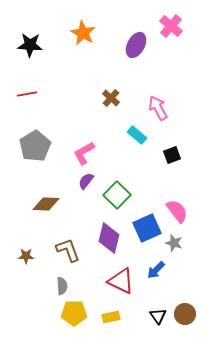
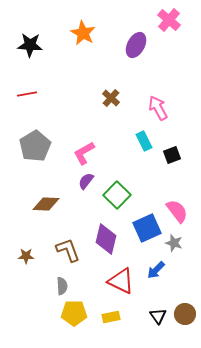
pink cross: moved 2 px left, 6 px up
cyan rectangle: moved 7 px right, 6 px down; rotated 24 degrees clockwise
purple diamond: moved 3 px left, 1 px down
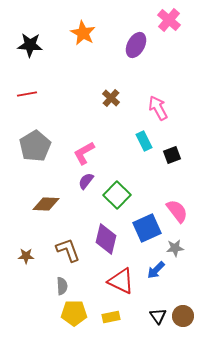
gray star: moved 1 px right, 5 px down; rotated 24 degrees counterclockwise
brown circle: moved 2 px left, 2 px down
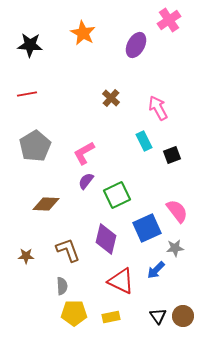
pink cross: rotated 15 degrees clockwise
green square: rotated 20 degrees clockwise
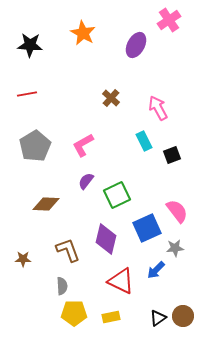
pink L-shape: moved 1 px left, 8 px up
brown star: moved 3 px left, 3 px down
black triangle: moved 2 px down; rotated 30 degrees clockwise
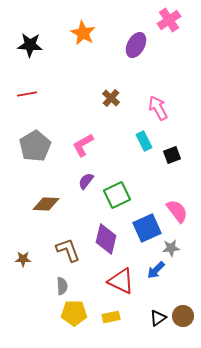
gray star: moved 4 px left
